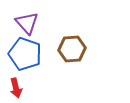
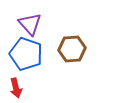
purple triangle: moved 3 px right, 1 px down
blue pentagon: moved 1 px right
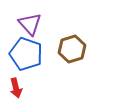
brown hexagon: rotated 12 degrees counterclockwise
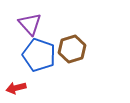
blue pentagon: moved 13 px right, 1 px down
red arrow: rotated 90 degrees clockwise
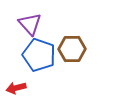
brown hexagon: rotated 16 degrees clockwise
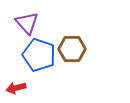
purple triangle: moved 3 px left, 1 px up
